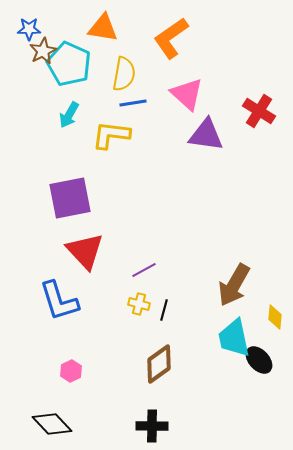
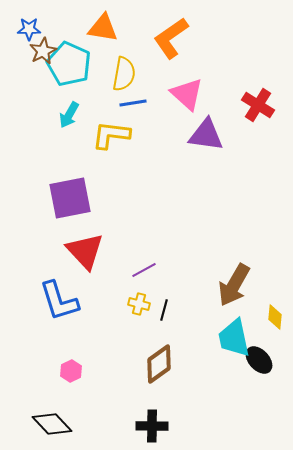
red cross: moved 1 px left, 6 px up
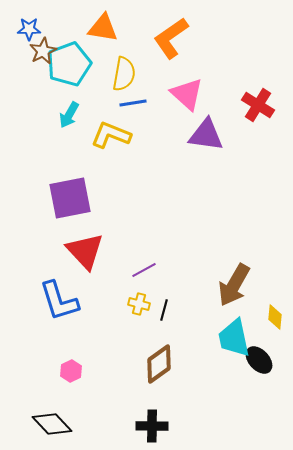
cyan pentagon: rotated 27 degrees clockwise
yellow L-shape: rotated 15 degrees clockwise
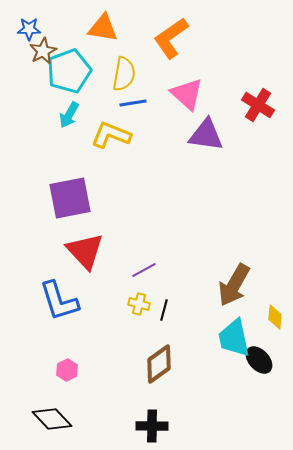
cyan pentagon: moved 7 px down
pink hexagon: moved 4 px left, 1 px up
black diamond: moved 5 px up
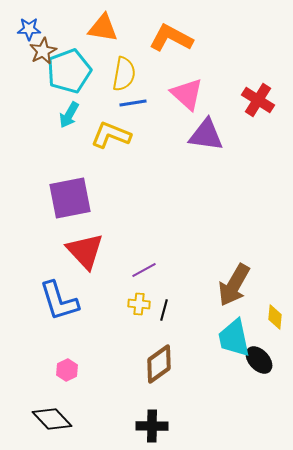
orange L-shape: rotated 63 degrees clockwise
red cross: moved 5 px up
yellow cross: rotated 10 degrees counterclockwise
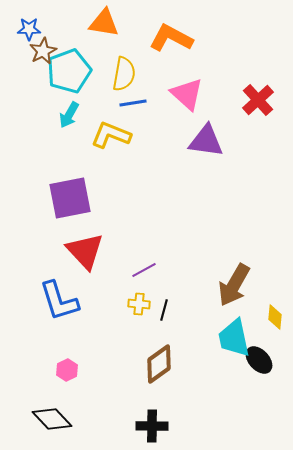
orange triangle: moved 1 px right, 5 px up
red cross: rotated 16 degrees clockwise
purple triangle: moved 6 px down
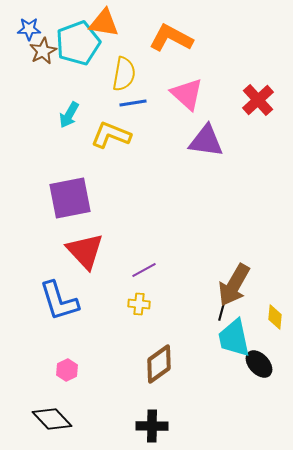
cyan pentagon: moved 9 px right, 28 px up
black line: moved 58 px right
black ellipse: moved 4 px down
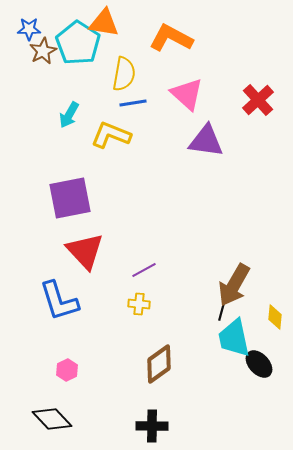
cyan pentagon: rotated 18 degrees counterclockwise
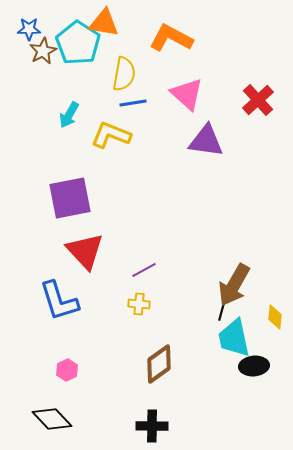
black ellipse: moved 5 px left, 2 px down; rotated 52 degrees counterclockwise
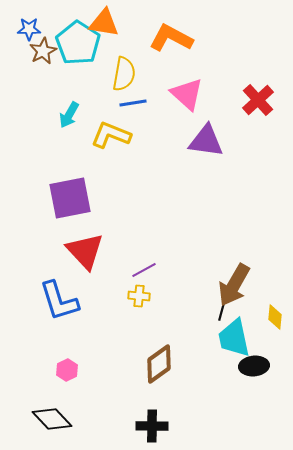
yellow cross: moved 8 px up
